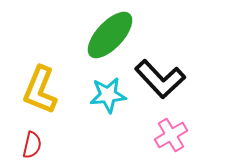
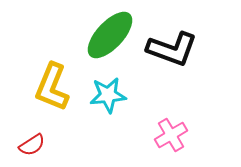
black L-shape: moved 12 px right, 30 px up; rotated 27 degrees counterclockwise
yellow L-shape: moved 12 px right, 3 px up
red semicircle: rotated 44 degrees clockwise
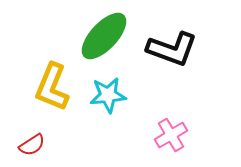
green ellipse: moved 6 px left, 1 px down
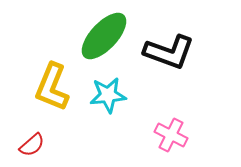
black L-shape: moved 3 px left, 3 px down
pink cross: rotated 32 degrees counterclockwise
red semicircle: rotated 8 degrees counterclockwise
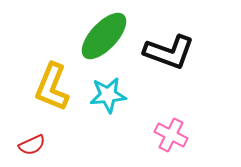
red semicircle: rotated 16 degrees clockwise
